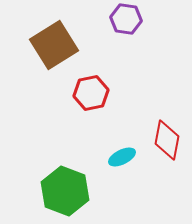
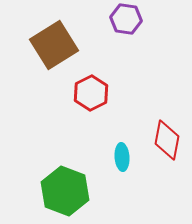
red hexagon: rotated 16 degrees counterclockwise
cyan ellipse: rotated 68 degrees counterclockwise
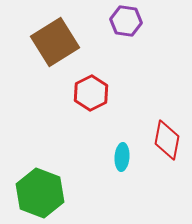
purple hexagon: moved 2 px down
brown square: moved 1 px right, 3 px up
cyan ellipse: rotated 8 degrees clockwise
green hexagon: moved 25 px left, 2 px down
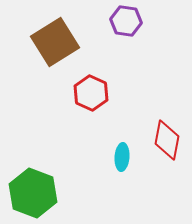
red hexagon: rotated 8 degrees counterclockwise
green hexagon: moved 7 px left
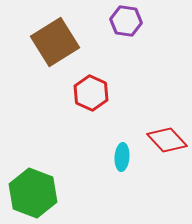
red diamond: rotated 54 degrees counterclockwise
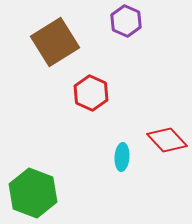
purple hexagon: rotated 16 degrees clockwise
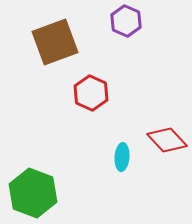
brown square: rotated 12 degrees clockwise
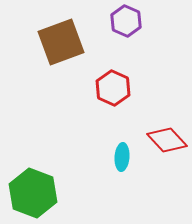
brown square: moved 6 px right
red hexagon: moved 22 px right, 5 px up
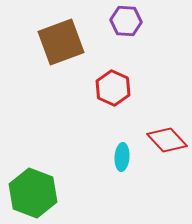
purple hexagon: rotated 20 degrees counterclockwise
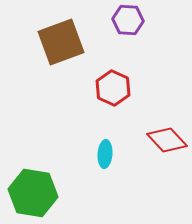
purple hexagon: moved 2 px right, 1 px up
cyan ellipse: moved 17 px left, 3 px up
green hexagon: rotated 12 degrees counterclockwise
